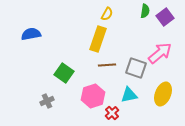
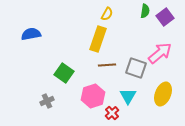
cyan triangle: moved 1 px left, 1 px down; rotated 48 degrees counterclockwise
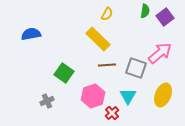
yellow rectangle: rotated 65 degrees counterclockwise
yellow ellipse: moved 1 px down
